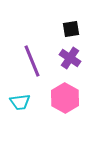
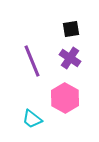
cyan trapezoid: moved 12 px right, 17 px down; rotated 45 degrees clockwise
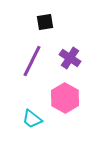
black square: moved 26 px left, 7 px up
purple line: rotated 48 degrees clockwise
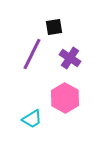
black square: moved 9 px right, 5 px down
purple line: moved 7 px up
cyan trapezoid: rotated 70 degrees counterclockwise
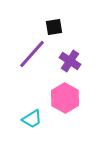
purple line: rotated 16 degrees clockwise
purple cross: moved 3 px down
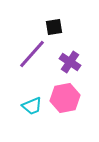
purple cross: moved 1 px down
pink hexagon: rotated 20 degrees clockwise
cyan trapezoid: moved 13 px up; rotated 10 degrees clockwise
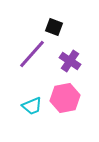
black square: rotated 30 degrees clockwise
purple cross: moved 1 px up
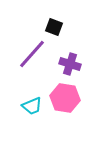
purple cross: moved 3 px down; rotated 15 degrees counterclockwise
pink hexagon: rotated 20 degrees clockwise
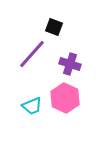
pink hexagon: rotated 16 degrees clockwise
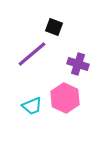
purple line: rotated 8 degrees clockwise
purple cross: moved 8 px right
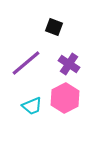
purple line: moved 6 px left, 9 px down
purple cross: moved 9 px left; rotated 15 degrees clockwise
pink hexagon: rotated 8 degrees clockwise
